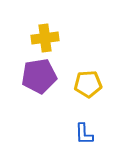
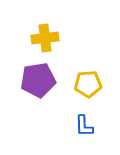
purple pentagon: moved 1 px left, 4 px down
blue L-shape: moved 8 px up
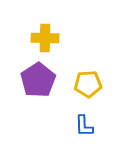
yellow cross: rotated 8 degrees clockwise
purple pentagon: rotated 24 degrees counterclockwise
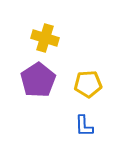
yellow cross: rotated 16 degrees clockwise
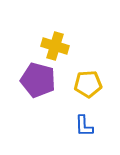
yellow cross: moved 10 px right, 8 px down
purple pentagon: rotated 24 degrees counterclockwise
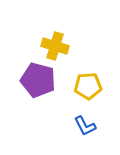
yellow pentagon: moved 2 px down
blue L-shape: moved 1 px right; rotated 25 degrees counterclockwise
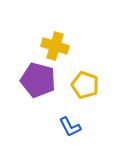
yellow pentagon: moved 3 px left, 1 px up; rotated 24 degrees clockwise
blue L-shape: moved 15 px left, 1 px down
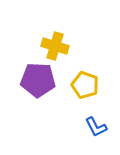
purple pentagon: rotated 12 degrees counterclockwise
blue L-shape: moved 26 px right
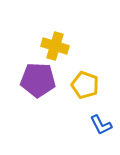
blue L-shape: moved 5 px right, 2 px up
